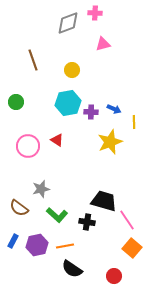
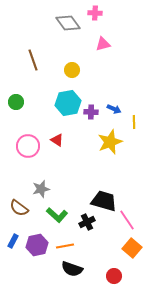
gray diamond: rotated 75 degrees clockwise
black cross: rotated 35 degrees counterclockwise
black semicircle: rotated 15 degrees counterclockwise
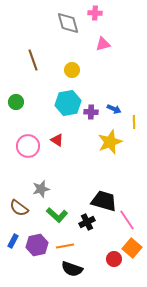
gray diamond: rotated 20 degrees clockwise
red circle: moved 17 px up
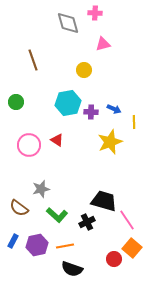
yellow circle: moved 12 px right
pink circle: moved 1 px right, 1 px up
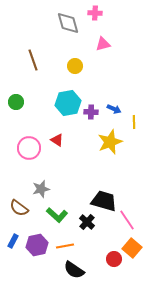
yellow circle: moved 9 px left, 4 px up
pink circle: moved 3 px down
black cross: rotated 21 degrees counterclockwise
black semicircle: moved 2 px right, 1 px down; rotated 15 degrees clockwise
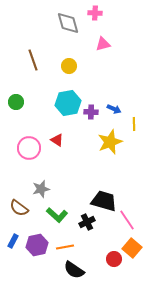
yellow circle: moved 6 px left
yellow line: moved 2 px down
black cross: rotated 21 degrees clockwise
orange line: moved 1 px down
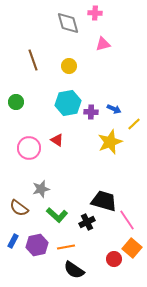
yellow line: rotated 48 degrees clockwise
orange line: moved 1 px right
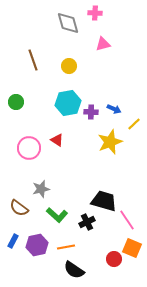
orange square: rotated 18 degrees counterclockwise
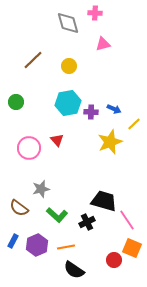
brown line: rotated 65 degrees clockwise
red triangle: rotated 16 degrees clockwise
purple hexagon: rotated 10 degrees counterclockwise
red circle: moved 1 px down
